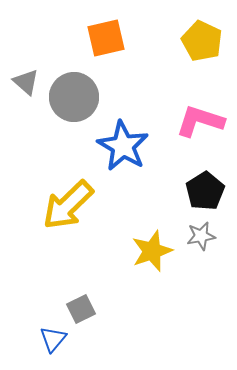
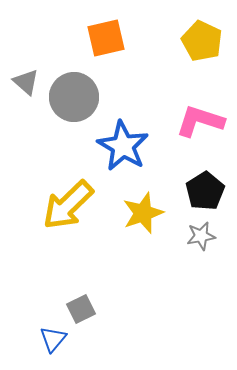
yellow star: moved 9 px left, 38 px up
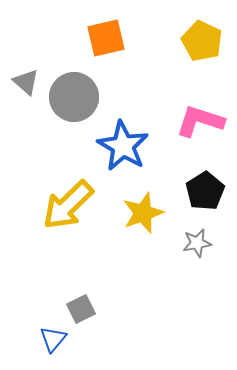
gray star: moved 4 px left, 7 px down
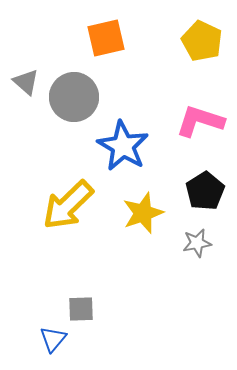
gray square: rotated 24 degrees clockwise
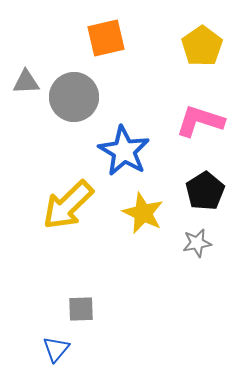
yellow pentagon: moved 5 px down; rotated 12 degrees clockwise
gray triangle: rotated 44 degrees counterclockwise
blue star: moved 1 px right, 5 px down
yellow star: rotated 27 degrees counterclockwise
blue triangle: moved 3 px right, 10 px down
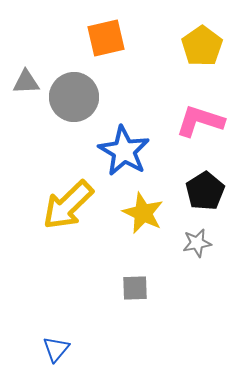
gray square: moved 54 px right, 21 px up
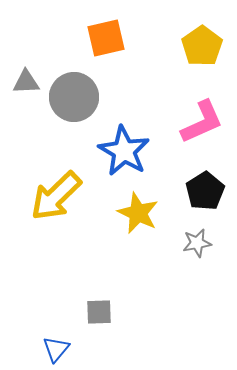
pink L-shape: moved 2 px right, 1 px down; rotated 138 degrees clockwise
yellow arrow: moved 12 px left, 9 px up
yellow star: moved 5 px left
gray square: moved 36 px left, 24 px down
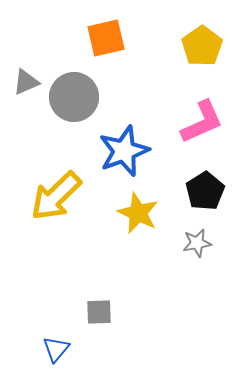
gray triangle: rotated 20 degrees counterclockwise
blue star: rotated 21 degrees clockwise
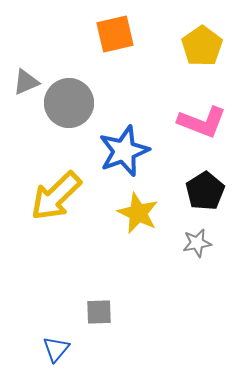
orange square: moved 9 px right, 4 px up
gray circle: moved 5 px left, 6 px down
pink L-shape: rotated 45 degrees clockwise
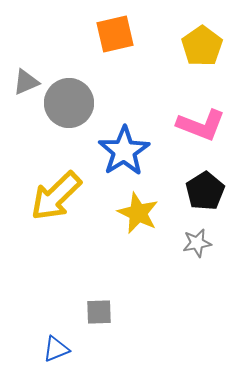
pink L-shape: moved 1 px left, 3 px down
blue star: rotated 12 degrees counterclockwise
blue triangle: rotated 28 degrees clockwise
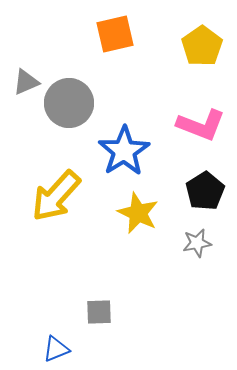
yellow arrow: rotated 4 degrees counterclockwise
